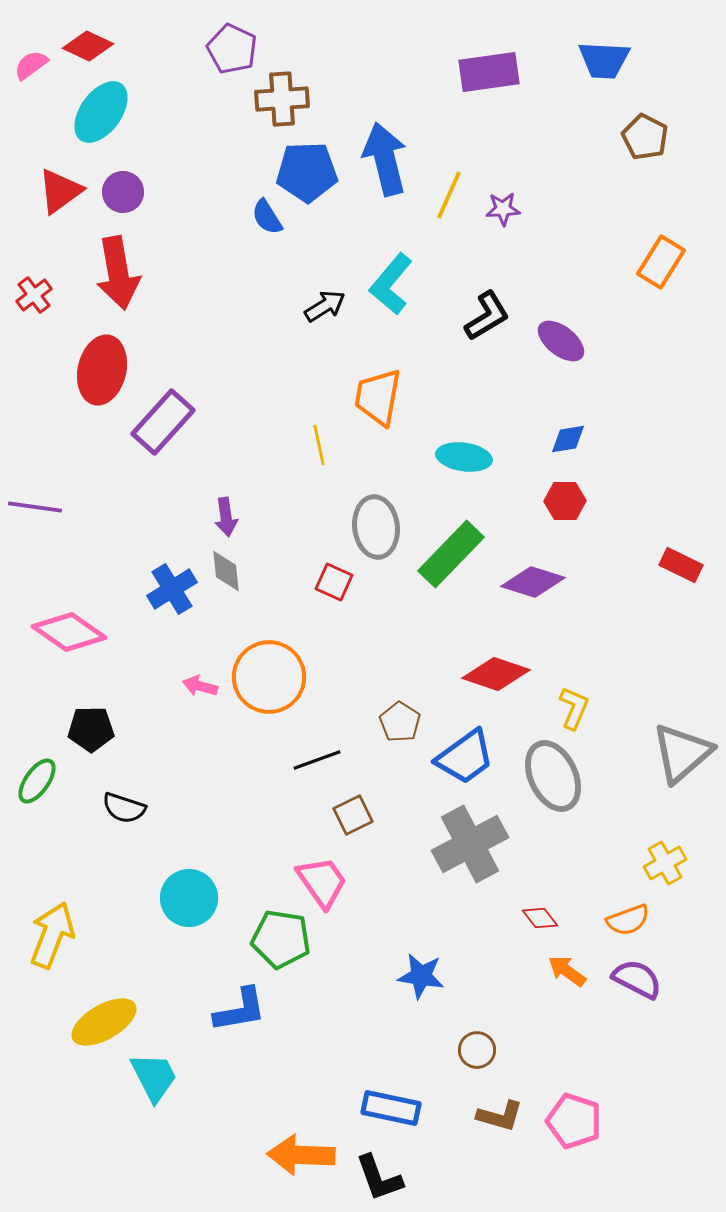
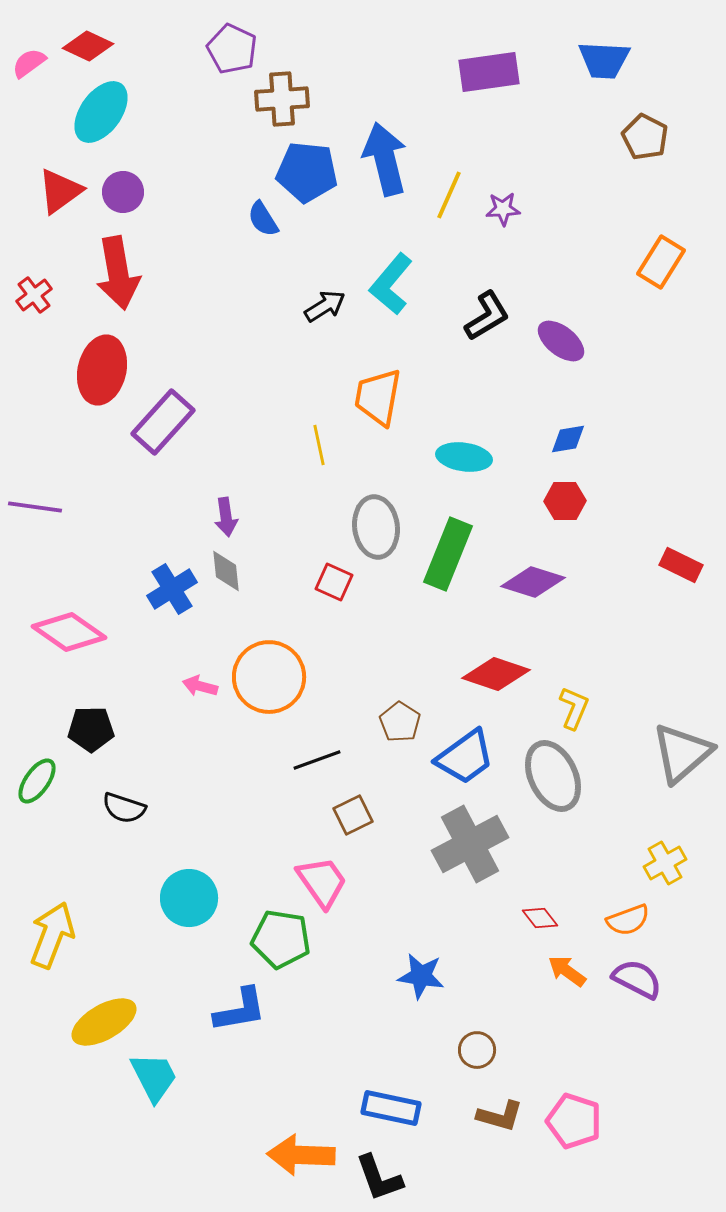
pink semicircle at (31, 65): moved 2 px left, 2 px up
blue pentagon at (307, 172): rotated 8 degrees clockwise
blue semicircle at (267, 217): moved 4 px left, 2 px down
green rectangle at (451, 554): moved 3 px left; rotated 22 degrees counterclockwise
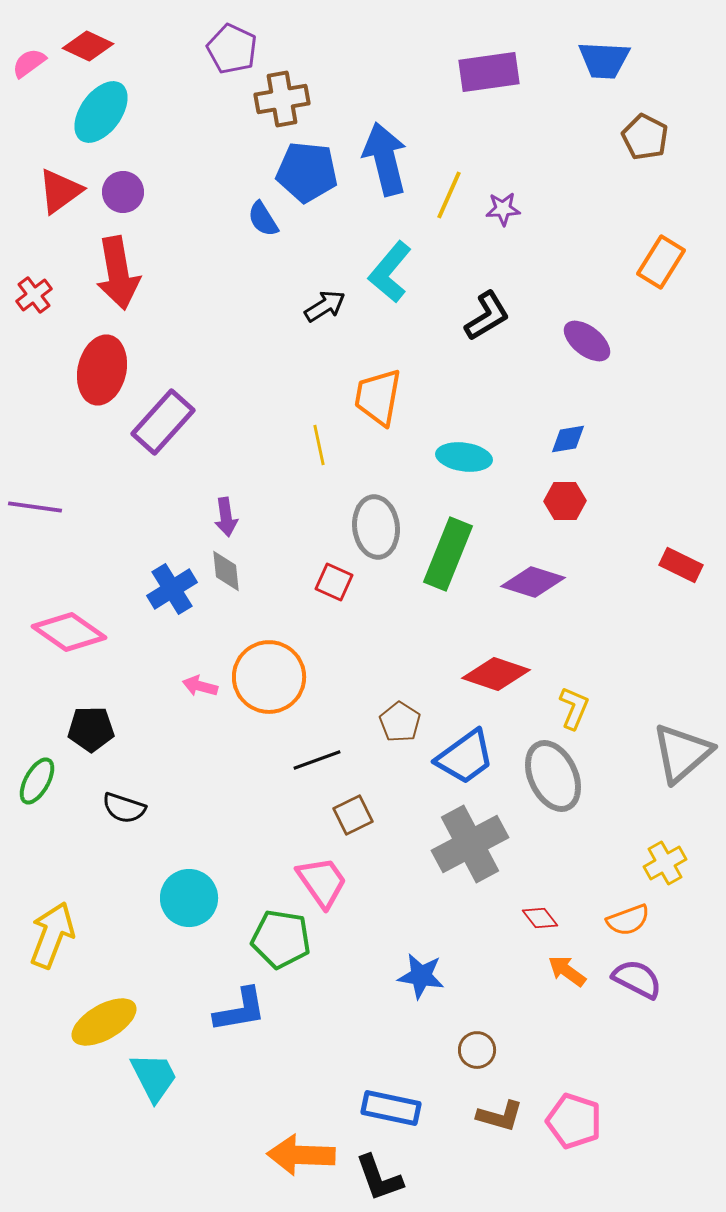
brown cross at (282, 99): rotated 6 degrees counterclockwise
cyan L-shape at (391, 284): moved 1 px left, 12 px up
purple ellipse at (561, 341): moved 26 px right
green ellipse at (37, 781): rotated 6 degrees counterclockwise
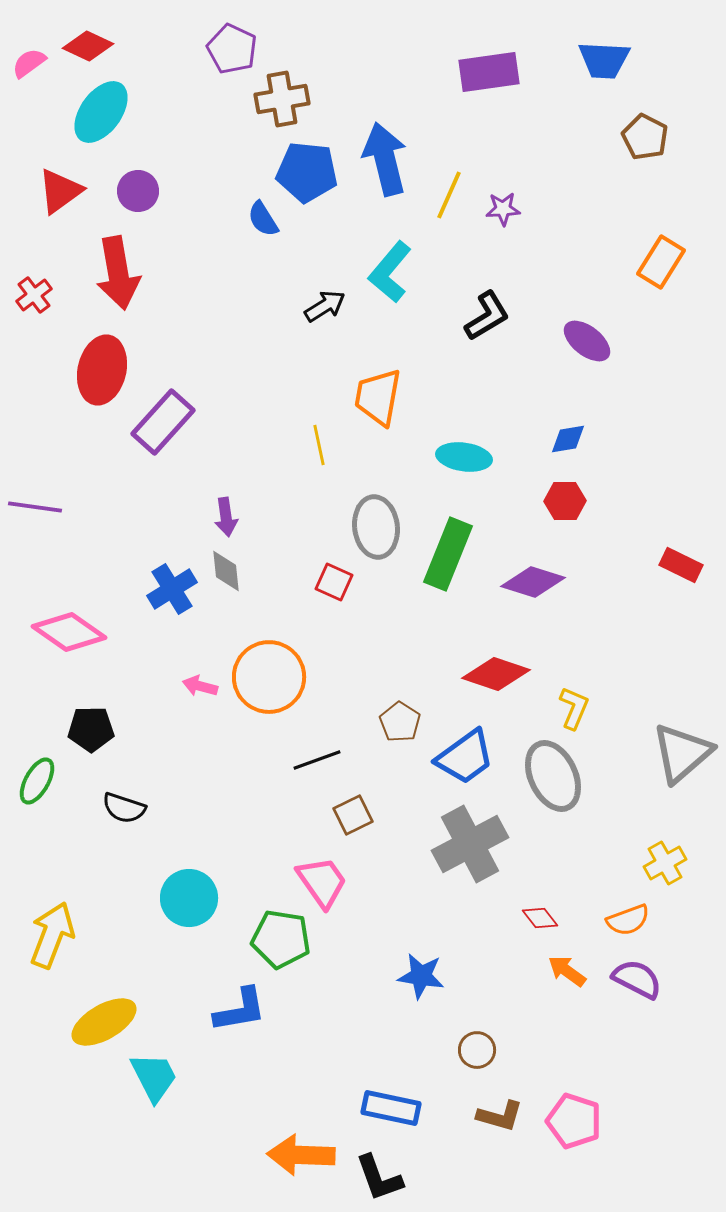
purple circle at (123, 192): moved 15 px right, 1 px up
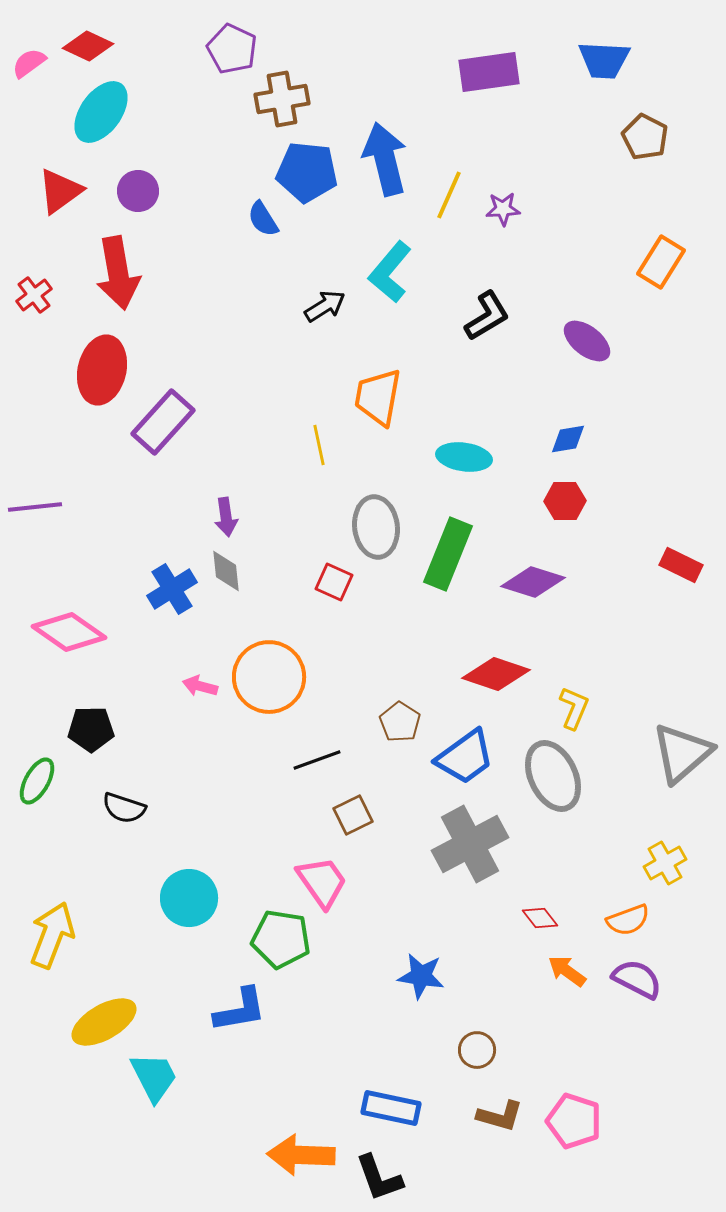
purple line at (35, 507): rotated 14 degrees counterclockwise
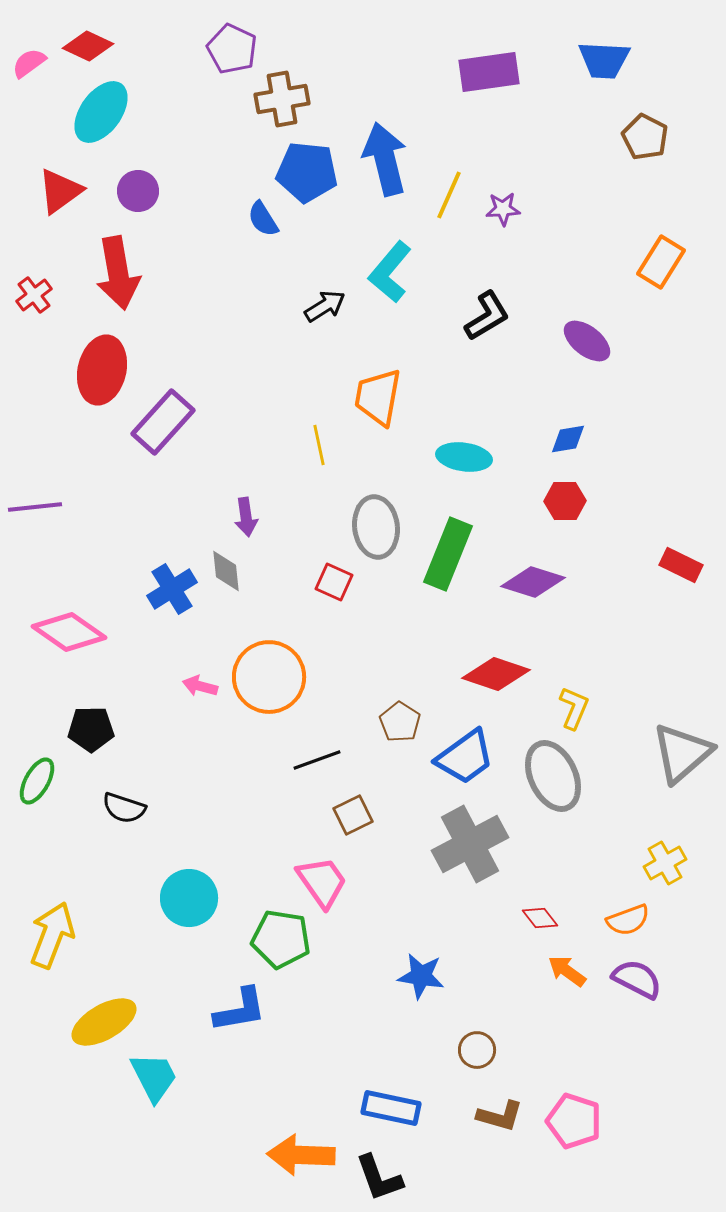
purple arrow at (226, 517): moved 20 px right
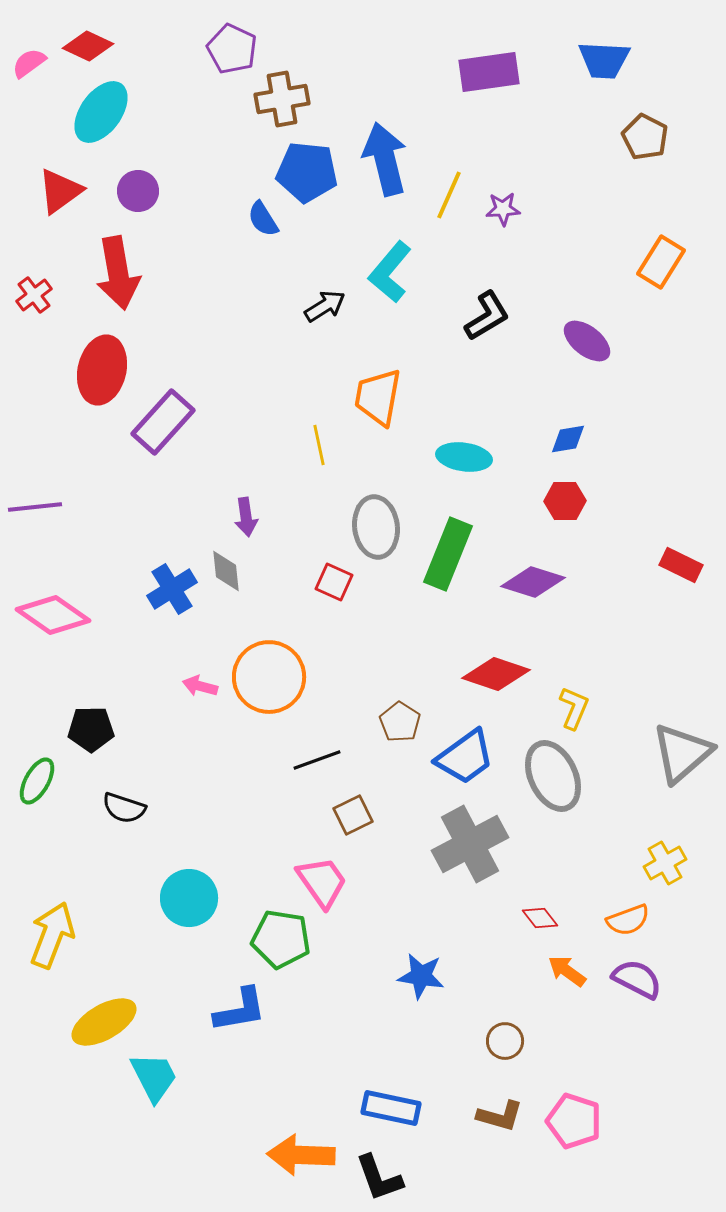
pink diamond at (69, 632): moved 16 px left, 17 px up
brown circle at (477, 1050): moved 28 px right, 9 px up
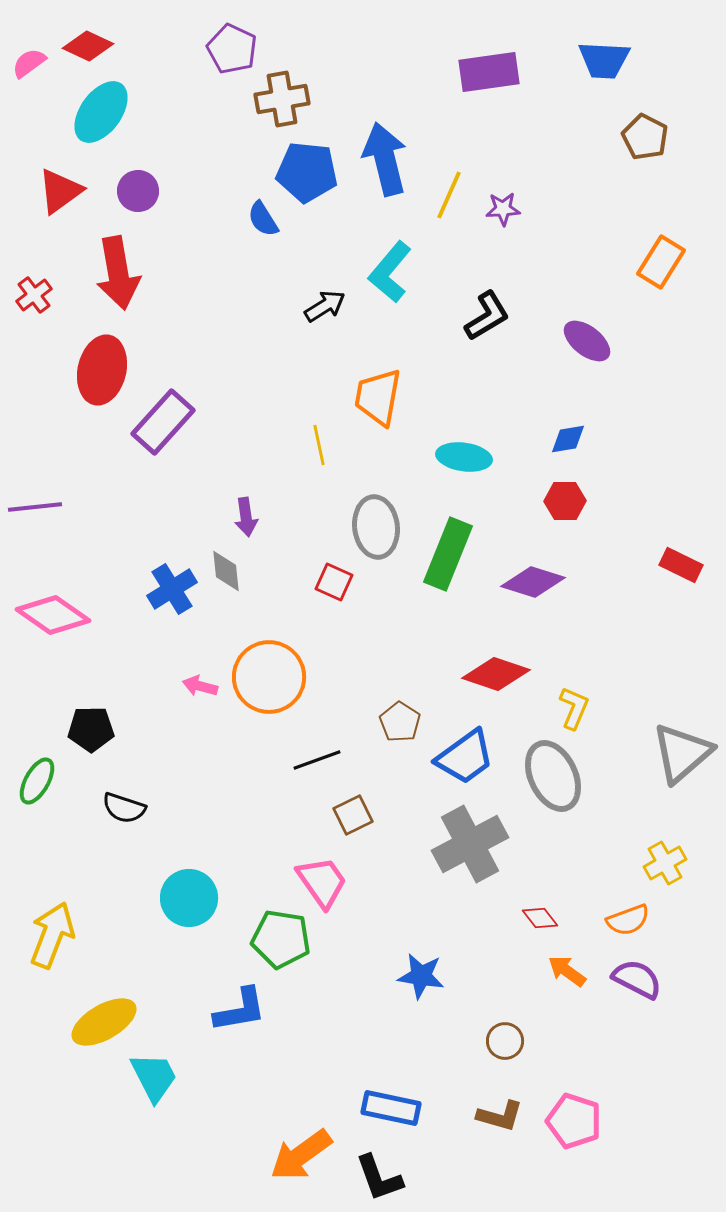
orange arrow at (301, 1155): rotated 38 degrees counterclockwise
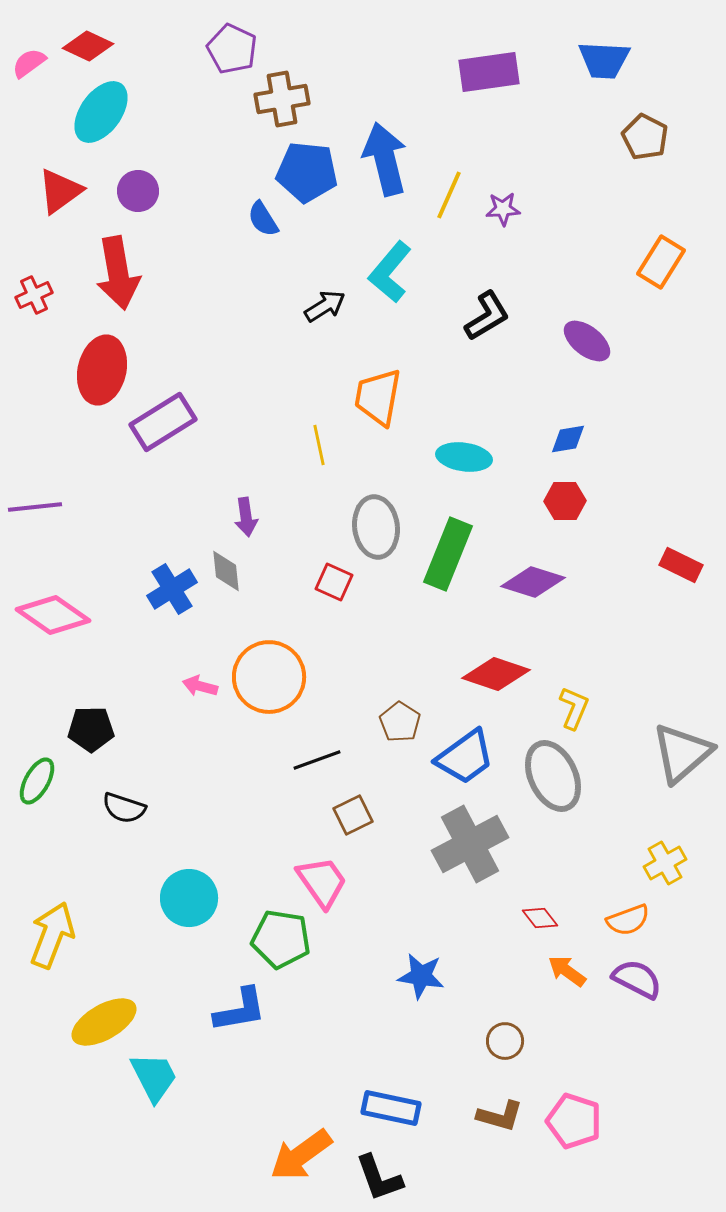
red cross at (34, 295): rotated 12 degrees clockwise
purple rectangle at (163, 422): rotated 16 degrees clockwise
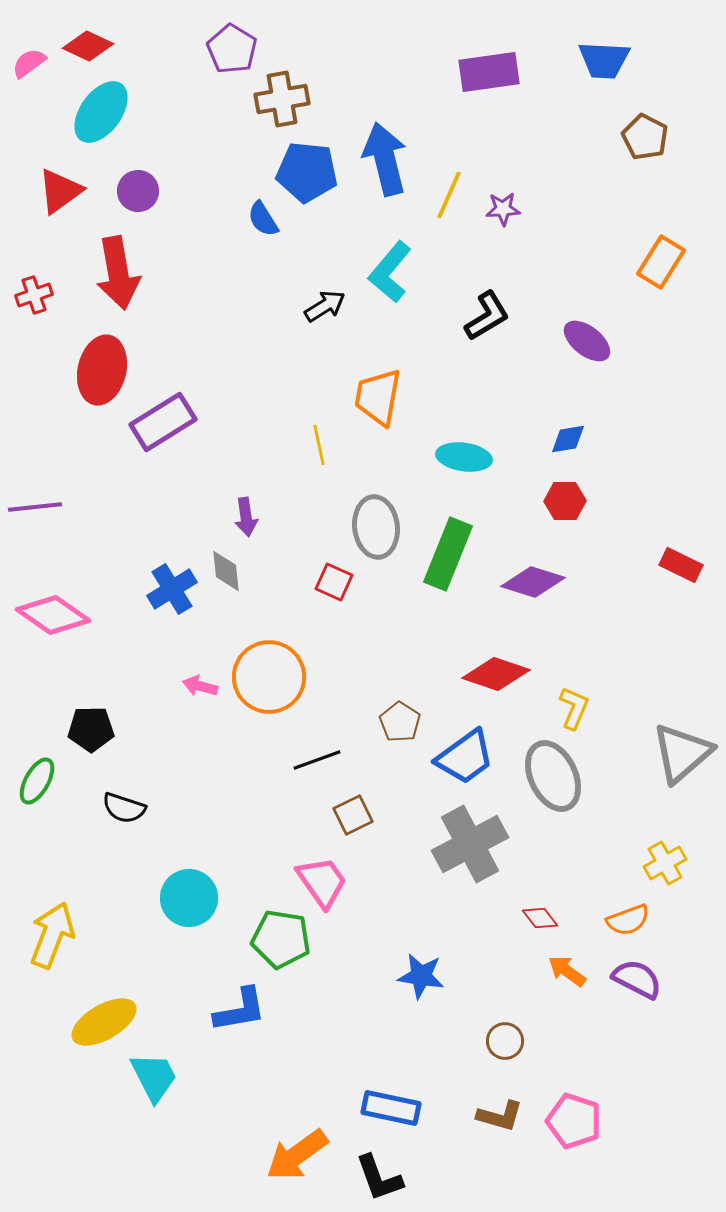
purple pentagon at (232, 49): rotated 6 degrees clockwise
red cross at (34, 295): rotated 6 degrees clockwise
orange arrow at (301, 1155): moved 4 px left
